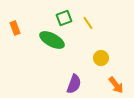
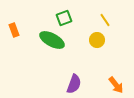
yellow line: moved 17 px right, 3 px up
orange rectangle: moved 1 px left, 2 px down
yellow circle: moved 4 px left, 18 px up
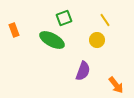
purple semicircle: moved 9 px right, 13 px up
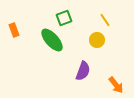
green ellipse: rotated 20 degrees clockwise
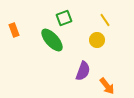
orange arrow: moved 9 px left, 1 px down
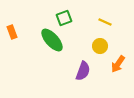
yellow line: moved 2 px down; rotated 32 degrees counterclockwise
orange rectangle: moved 2 px left, 2 px down
yellow circle: moved 3 px right, 6 px down
orange arrow: moved 11 px right, 22 px up; rotated 72 degrees clockwise
